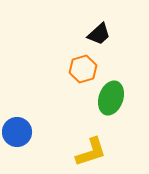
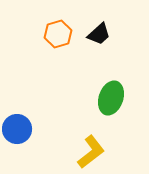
orange hexagon: moved 25 px left, 35 px up
blue circle: moved 3 px up
yellow L-shape: rotated 20 degrees counterclockwise
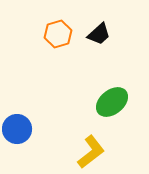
green ellipse: moved 1 px right, 4 px down; rotated 32 degrees clockwise
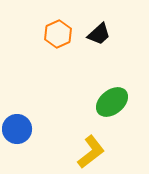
orange hexagon: rotated 8 degrees counterclockwise
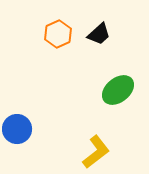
green ellipse: moved 6 px right, 12 px up
yellow L-shape: moved 5 px right
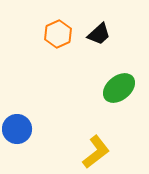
green ellipse: moved 1 px right, 2 px up
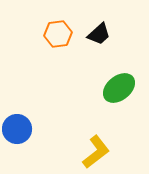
orange hexagon: rotated 16 degrees clockwise
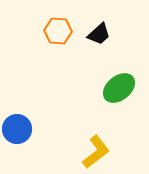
orange hexagon: moved 3 px up; rotated 12 degrees clockwise
